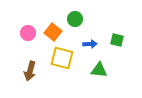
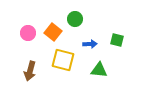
yellow square: moved 1 px right, 2 px down
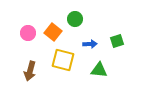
green square: moved 1 px down; rotated 32 degrees counterclockwise
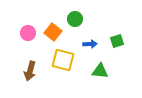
green triangle: moved 1 px right, 1 px down
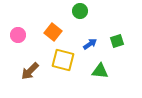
green circle: moved 5 px right, 8 px up
pink circle: moved 10 px left, 2 px down
blue arrow: rotated 32 degrees counterclockwise
brown arrow: rotated 30 degrees clockwise
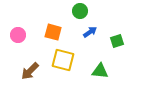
orange square: rotated 24 degrees counterclockwise
blue arrow: moved 12 px up
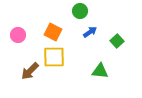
orange square: rotated 12 degrees clockwise
green square: rotated 24 degrees counterclockwise
yellow square: moved 9 px left, 3 px up; rotated 15 degrees counterclockwise
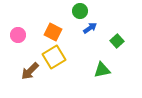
blue arrow: moved 4 px up
yellow square: rotated 30 degrees counterclockwise
green triangle: moved 2 px right, 1 px up; rotated 18 degrees counterclockwise
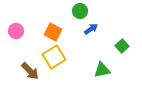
blue arrow: moved 1 px right, 1 px down
pink circle: moved 2 px left, 4 px up
green square: moved 5 px right, 5 px down
brown arrow: rotated 90 degrees counterclockwise
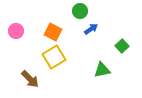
brown arrow: moved 8 px down
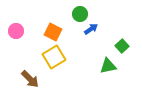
green circle: moved 3 px down
green triangle: moved 6 px right, 4 px up
